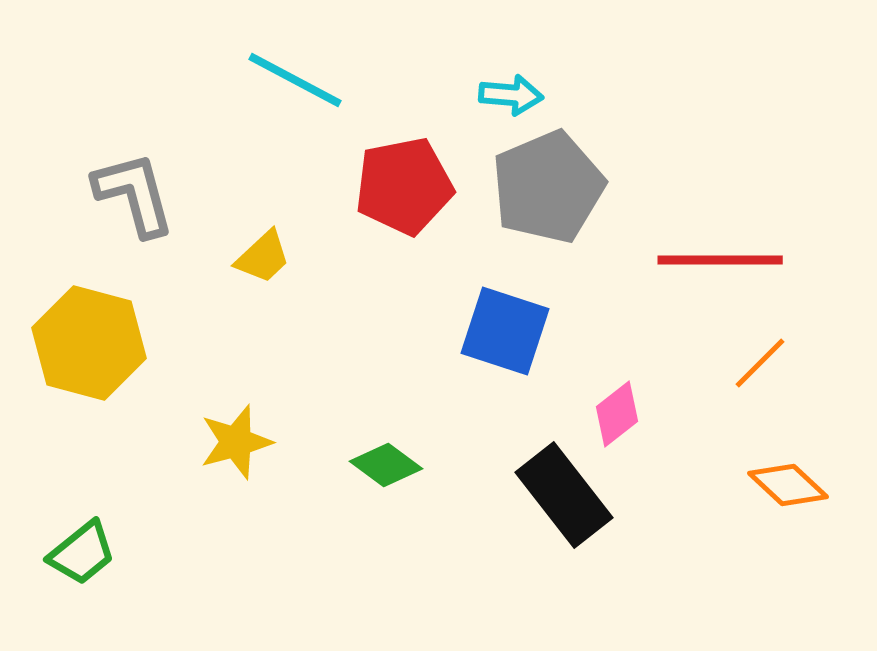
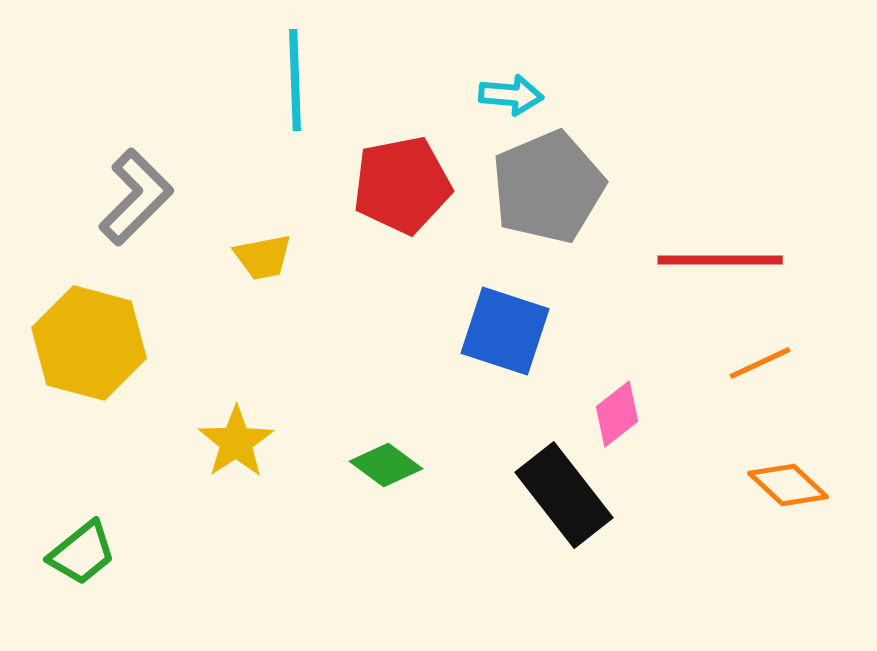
cyan line: rotated 60 degrees clockwise
red pentagon: moved 2 px left, 1 px up
gray L-shape: moved 2 px right, 3 px down; rotated 60 degrees clockwise
yellow trapezoid: rotated 32 degrees clockwise
orange line: rotated 20 degrees clockwise
yellow star: rotated 18 degrees counterclockwise
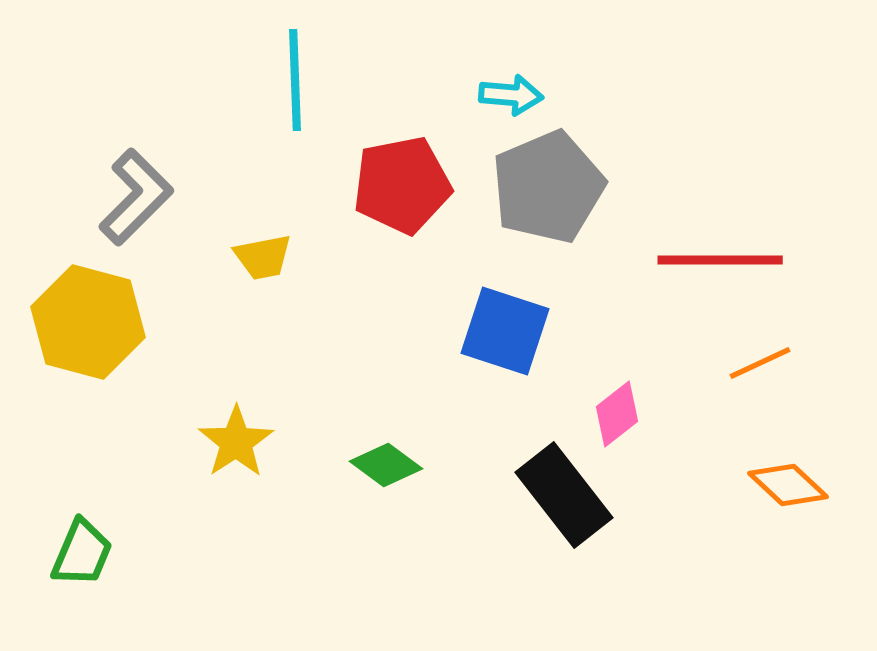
yellow hexagon: moved 1 px left, 21 px up
green trapezoid: rotated 28 degrees counterclockwise
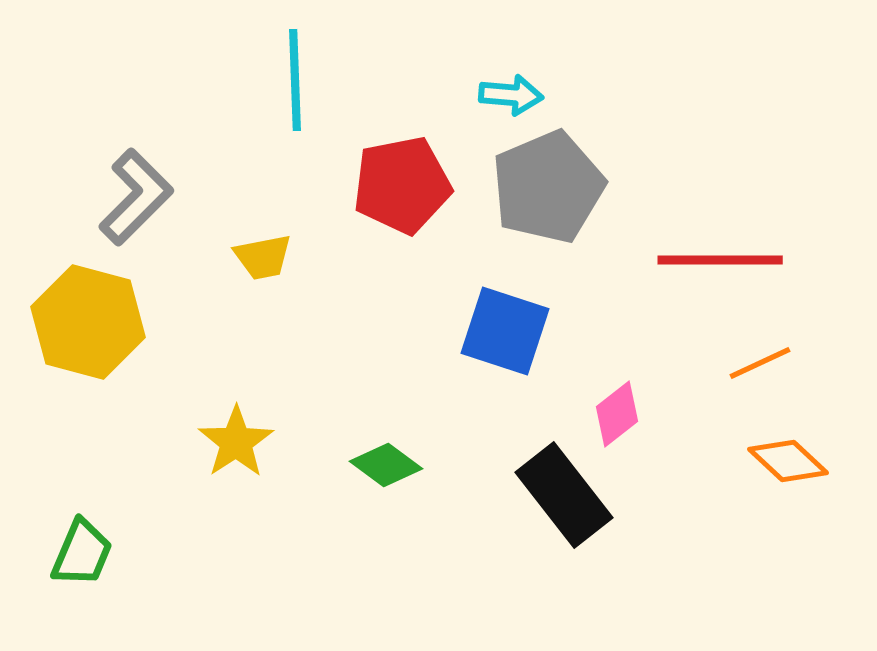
orange diamond: moved 24 px up
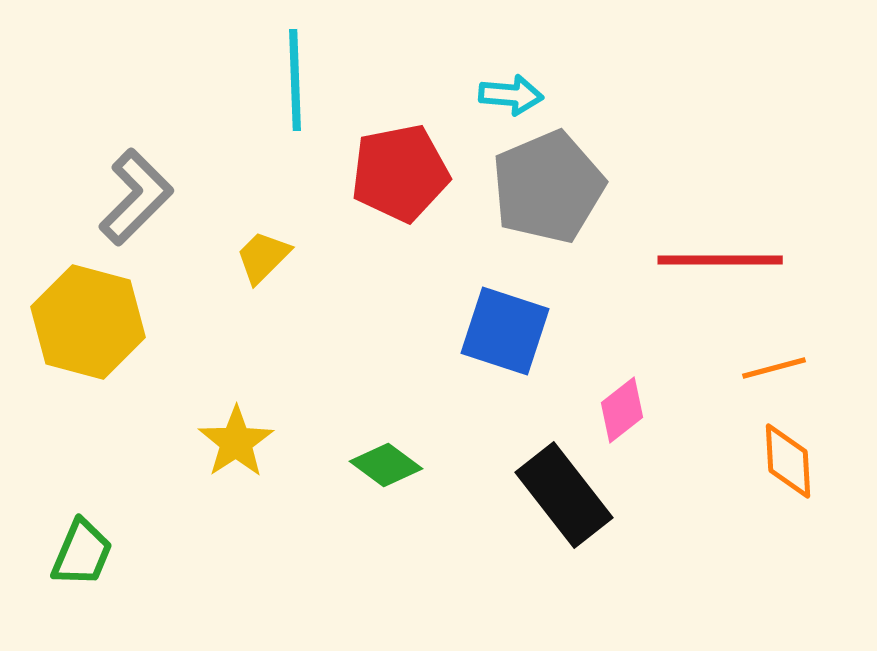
red pentagon: moved 2 px left, 12 px up
yellow trapezoid: rotated 146 degrees clockwise
orange line: moved 14 px right, 5 px down; rotated 10 degrees clockwise
pink diamond: moved 5 px right, 4 px up
orange diamond: rotated 44 degrees clockwise
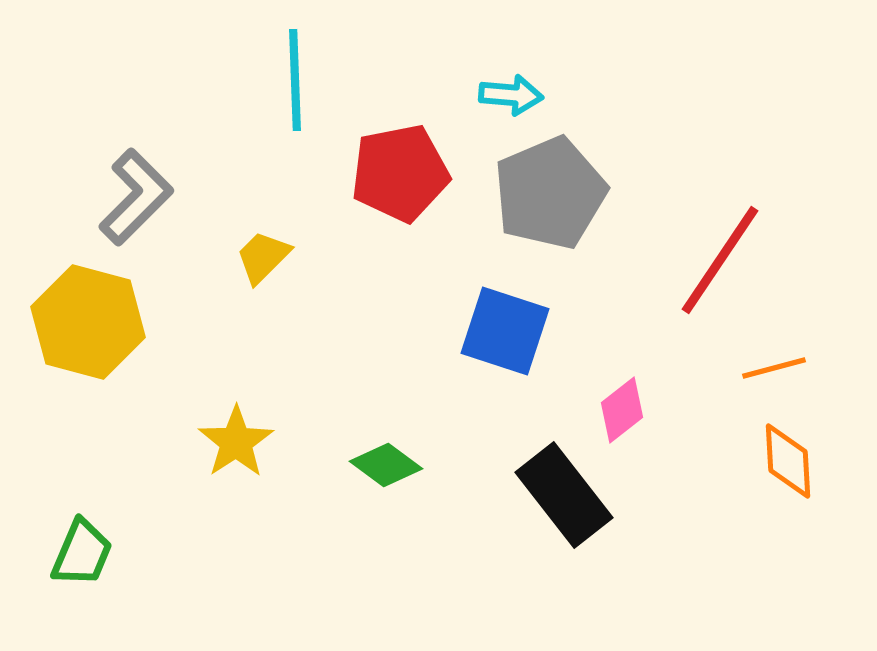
gray pentagon: moved 2 px right, 6 px down
red line: rotated 56 degrees counterclockwise
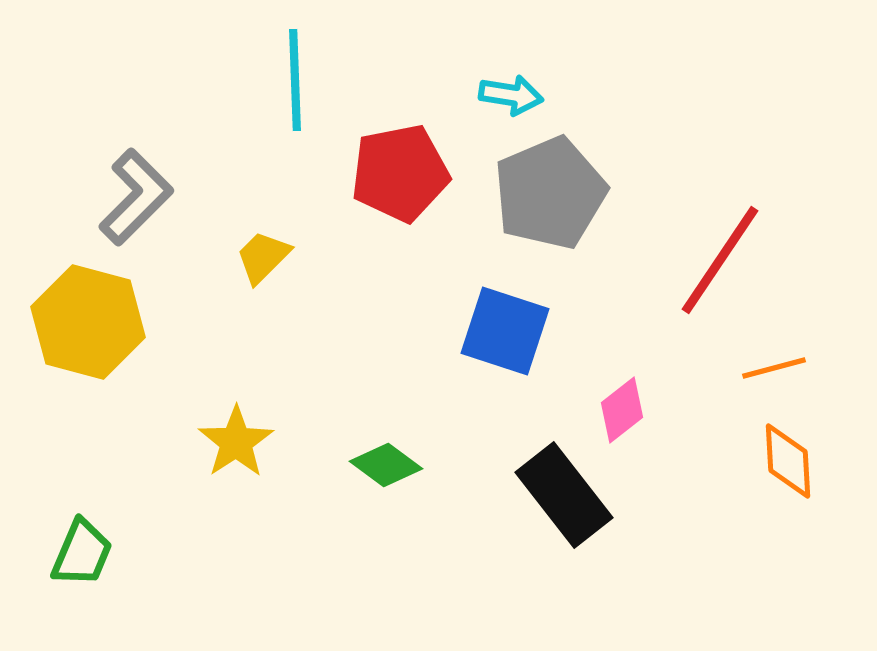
cyan arrow: rotated 4 degrees clockwise
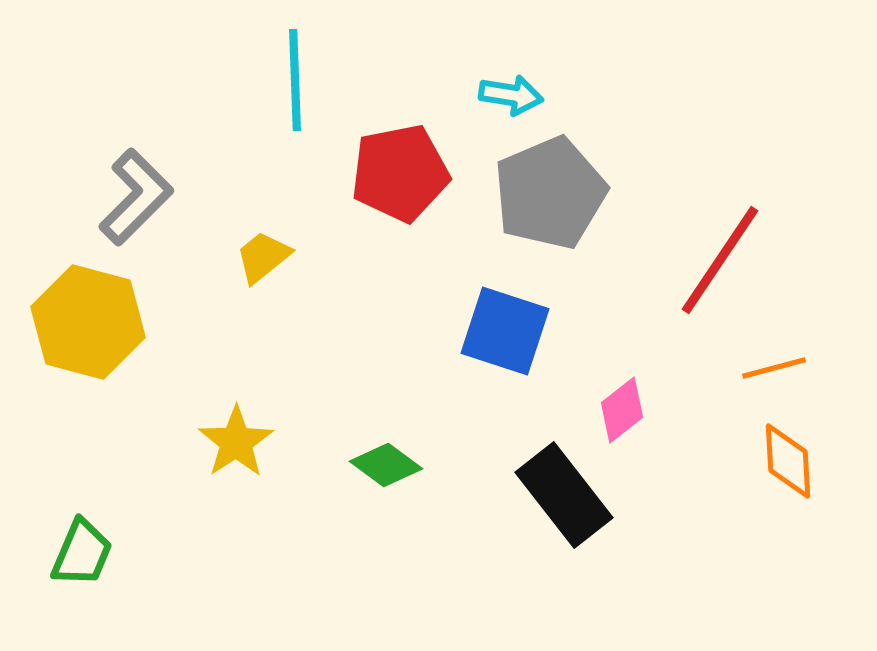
yellow trapezoid: rotated 6 degrees clockwise
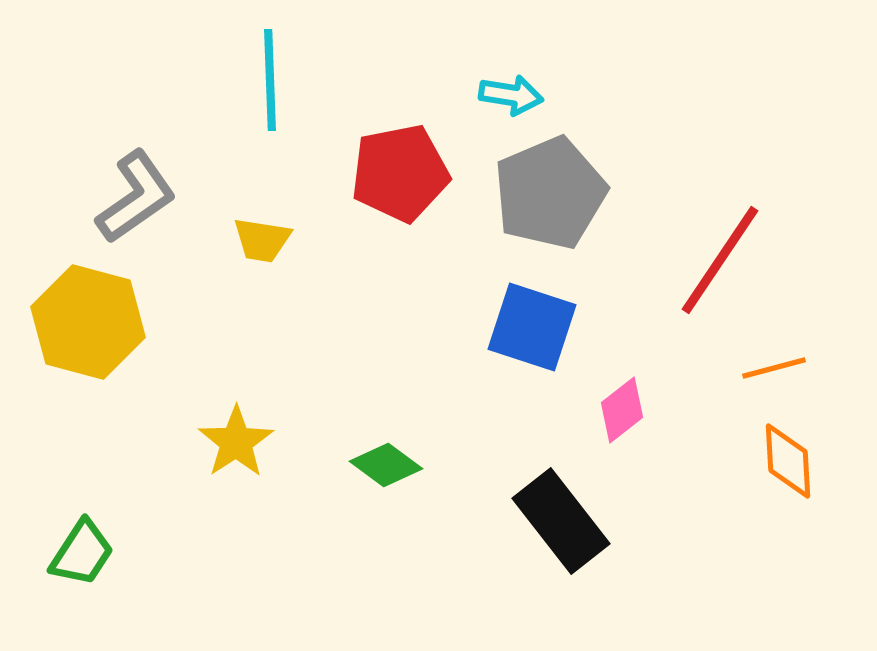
cyan line: moved 25 px left
gray L-shape: rotated 10 degrees clockwise
yellow trapezoid: moved 1 px left, 17 px up; rotated 132 degrees counterclockwise
blue square: moved 27 px right, 4 px up
black rectangle: moved 3 px left, 26 px down
green trapezoid: rotated 10 degrees clockwise
